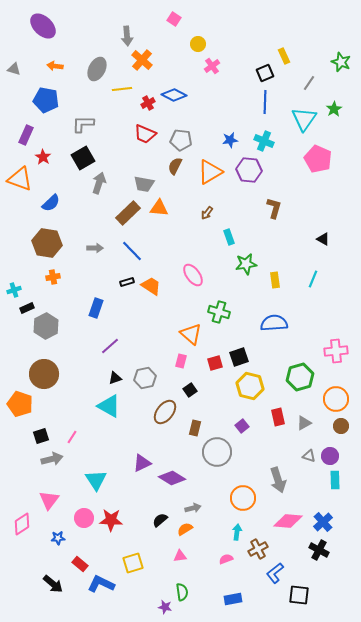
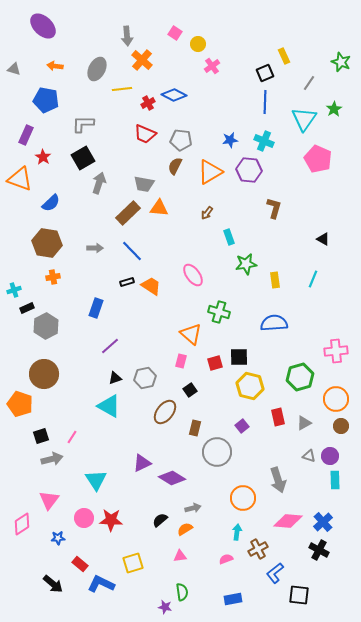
pink square at (174, 19): moved 1 px right, 14 px down
black square at (239, 357): rotated 18 degrees clockwise
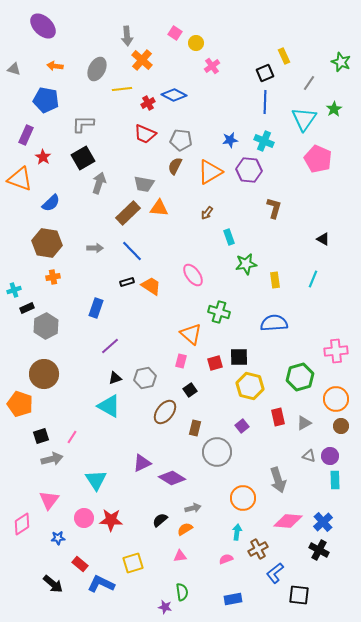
yellow circle at (198, 44): moved 2 px left, 1 px up
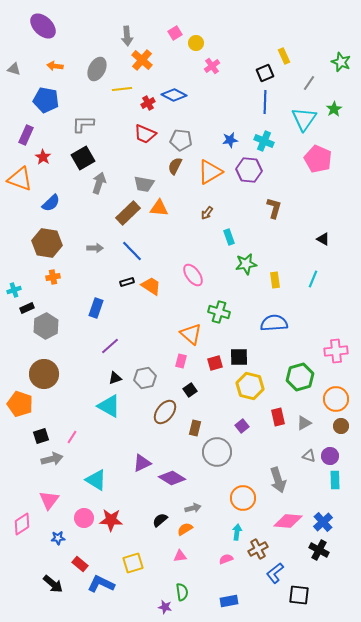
pink square at (175, 33): rotated 24 degrees clockwise
cyan triangle at (96, 480): rotated 25 degrees counterclockwise
blue rectangle at (233, 599): moved 4 px left, 2 px down
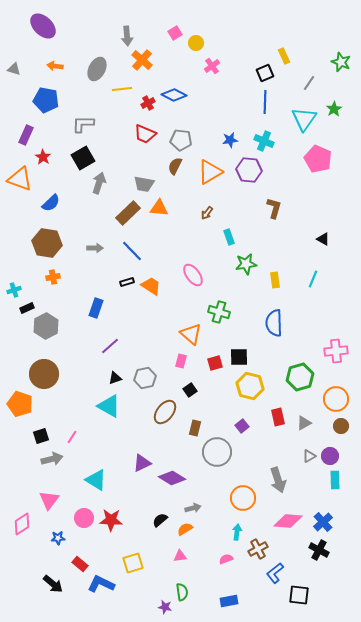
blue semicircle at (274, 323): rotated 88 degrees counterclockwise
gray triangle at (309, 456): rotated 48 degrees counterclockwise
